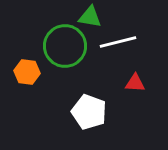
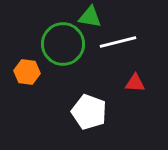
green circle: moved 2 px left, 2 px up
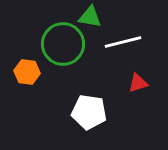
white line: moved 5 px right
red triangle: moved 3 px right; rotated 20 degrees counterclockwise
white pentagon: rotated 12 degrees counterclockwise
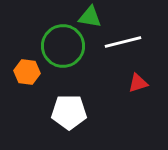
green circle: moved 2 px down
white pentagon: moved 20 px left; rotated 8 degrees counterclockwise
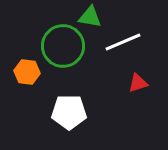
white line: rotated 9 degrees counterclockwise
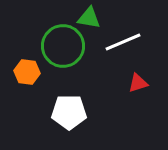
green triangle: moved 1 px left, 1 px down
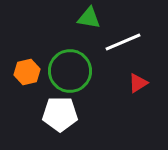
green circle: moved 7 px right, 25 px down
orange hexagon: rotated 20 degrees counterclockwise
red triangle: rotated 15 degrees counterclockwise
white pentagon: moved 9 px left, 2 px down
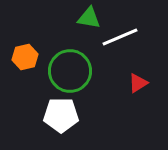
white line: moved 3 px left, 5 px up
orange hexagon: moved 2 px left, 15 px up
white pentagon: moved 1 px right, 1 px down
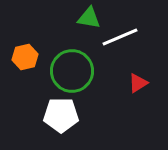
green circle: moved 2 px right
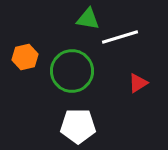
green triangle: moved 1 px left, 1 px down
white line: rotated 6 degrees clockwise
white pentagon: moved 17 px right, 11 px down
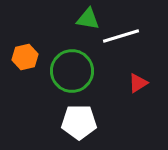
white line: moved 1 px right, 1 px up
white pentagon: moved 1 px right, 4 px up
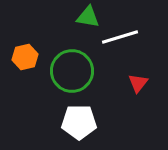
green triangle: moved 2 px up
white line: moved 1 px left, 1 px down
red triangle: rotated 20 degrees counterclockwise
